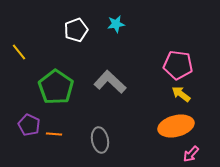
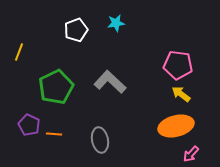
cyan star: moved 1 px up
yellow line: rotated 60 degrees clockwise
green pentagon: rotated 12 degrees clockwise
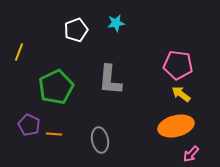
gray L-shape: moved 2 px up; rotated 128 degrees counterclockwise
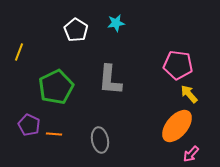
white pentagon: rotated 20 degrees counterclockwise
yellow arrow: moved 8 px right; rotated 12 degrees clockwise
orange ellipse: moved 1 px right; rotated 36 degrees counterclockwise
